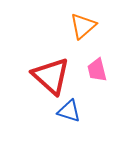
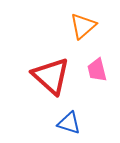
blue triangle: moved 12 px down
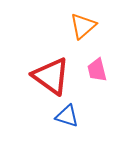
red triangle: rotated 6 degrees counterclockwise
blue triangle: moved 2 px left, 7 px up
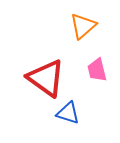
red triangle: moved 5 px left, 2 px down
blue triangle: moved 1 px right, 3 px up
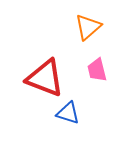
orange triangle: moved 5 px right, 1 px down
red triangle: moved 1 px left; rotated 15 degrees counterclockwise
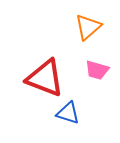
pink trapezoid: rotated 60 degrees counterclockwise
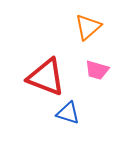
red triangle: moved 1 px right, 1 px up
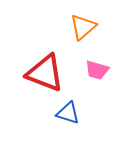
orange triangle: moved 5 px left
red triangle: moved 1 px left, 4 px up
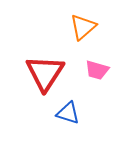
red triangle: rotated 42 degrees clockwise
